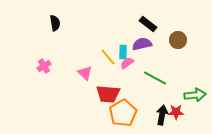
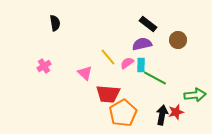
cyan rectangle: moved 18 px right, 13 px down
red star: rotated 14 degrees counterclockwise
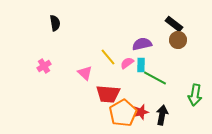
black rectangle: moved 26 px right
green arrow: rotated 105 degrees clockwise
red star: moved 35 px left
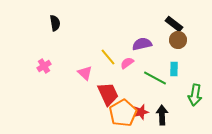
cyan rectangle: moved 33 px right, 4 px down
red trapezoid: rotated 120 degrees counterclockwise
black arrow: rotated 12 degrees counterclockwise
